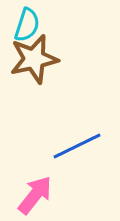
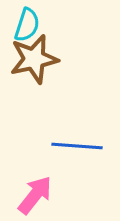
blue line: rotated 30 degrees clockwise
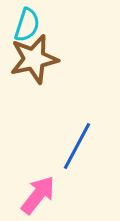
blue line: rotated 66 degrees counterclockwise
pink arrow: moved 3 px right
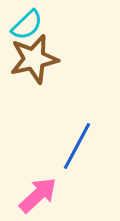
cyan semicircle: rotated 28 degrees clockwise
pink arrow: rotated 9 degrees clockwise
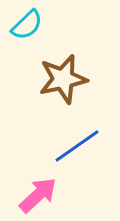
brown star: moved 29 px right, 20 px down
blue line: rotated 27 degrees clockwise
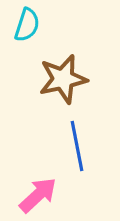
cyan semicircle: rotated 28 degrees counterclockwise
blue line: rotated 66 degrees counterclockwise
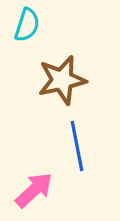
brown star: moved 1 px left, 1 px down
pink arrow: moved 4 px left, 5 px up
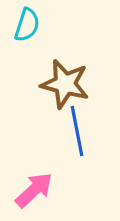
brown star: moved 3 px right, 4 px down; rotated 27 degrees clockwise
blue line: moved 15 px up
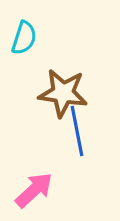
cyan semicircle: moved 3 px left, 13 px down
brown star: moved 2 px left, 9 px down; rotated 6 degrees counterclockwise
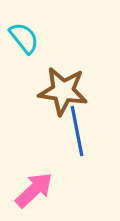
cyan semicircle: rotated 56 degrees counterclockwise
brown star: moved 2 px up
